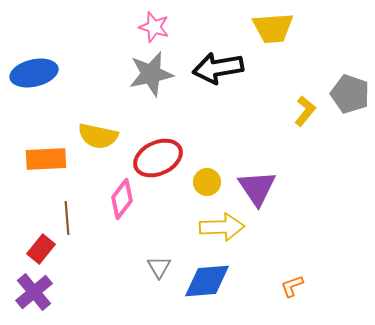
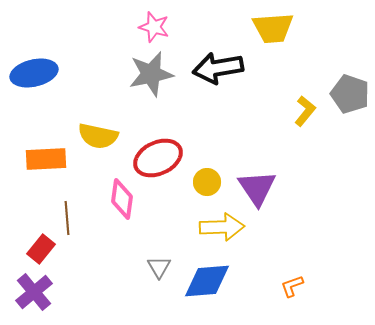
pink diamond: rotated 30 degrees counterclockwise
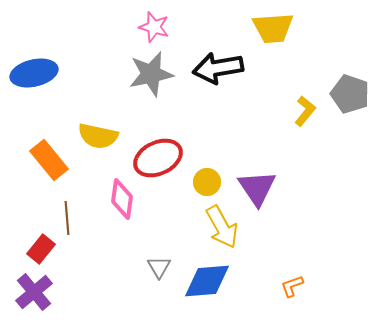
orange rectangle: moved 3 px right, 1 px down; rotated 54 degrees clockwise
yellow arrow: rotated 63 degrees clockwise
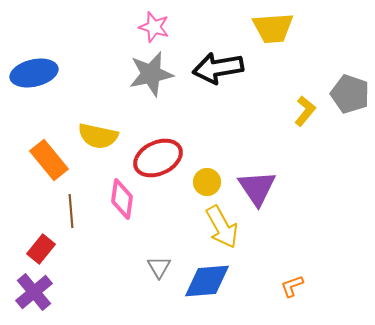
brown line: moved 4 px right, 7 px up
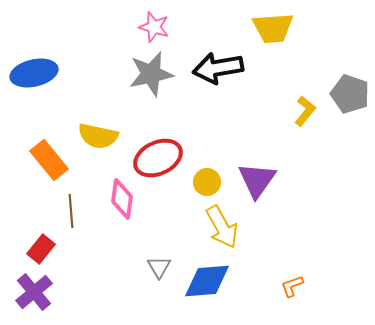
purple triangle: moved 8 px up; rotated 9 degrees clockwise
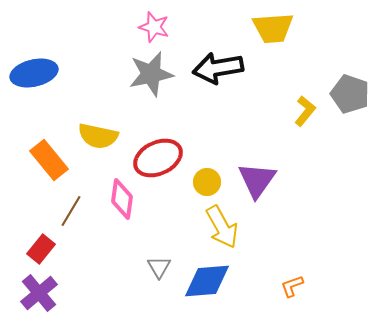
brown line: rotated 36 degrees clockwise
purple cross: moved 5 px right, 1 px down
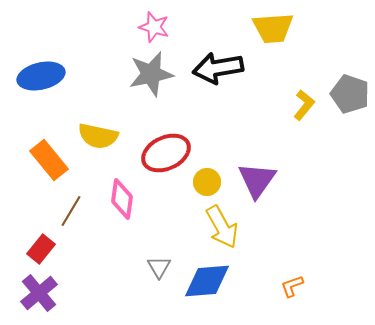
blue ellipse: moved 7 px right, 3 px down
yellow L-shape: moved 1 px left, 6 px up
red ellipse: moved 8 px right, 5 px up
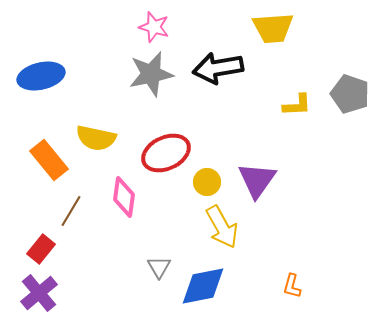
yellow L-shape: moved 7 px left; rotated 48 degrees clockwise
yellow semicircle: moved 2 px left, 2 px down
pink diamond: moved 2 px right, 2 px up
blue diamond: moved 4 px left, 5 px down; rotated 6 degrees counterclockwise
orange L-shape: rotated 55 degrees counterclockwise
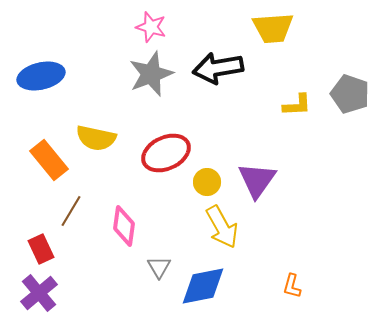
pink star: moved 3 px left
gray star: rotated 9 degrees counterclockwise
pink diamond: moved 29 px down
red rectangle: rotated 64 degrees counterclockwise
